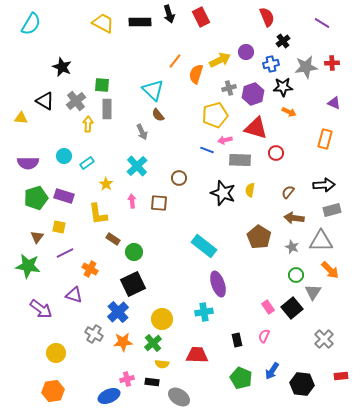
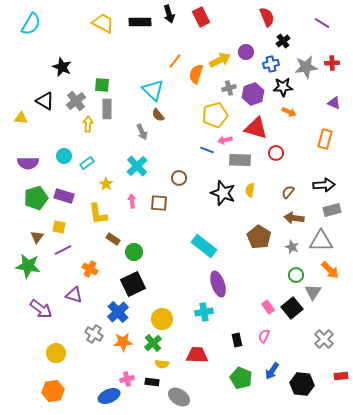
purple line at (65, 253): moved 2 px left, 3 px up
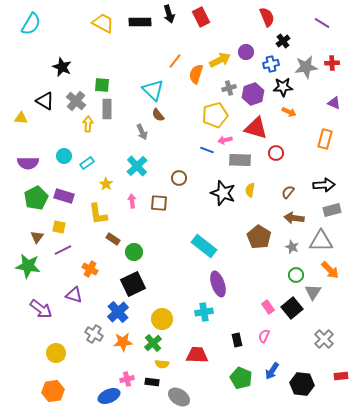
gray cross at (76, 101): rotated 12 degrees counterclockwise
green pentagon at (36, 198): rotated 10 degrees counterclockwise
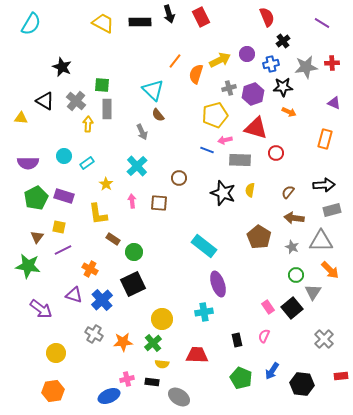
purple circle at (246, 52): moved 1 px right, 2 px down
blue cross at (118, 312): moved 16 px left, 12 px up
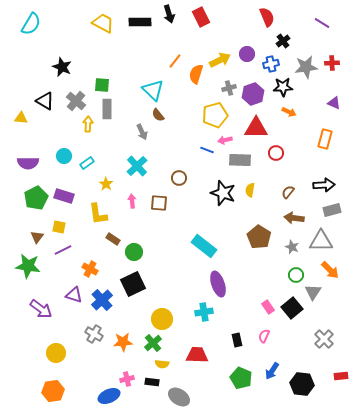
red triangle at (256, 128): rotated 15 degrees counterclockwise
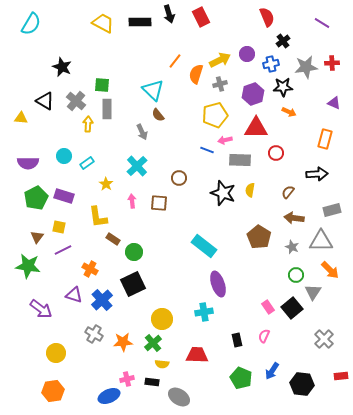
gray cross at (229, 88): moved 9 px left, 4 px up
black arrow at (324, 185): moved 7 px left, 11 px up
yellow L-shape at (98, 214): moved 3 px down
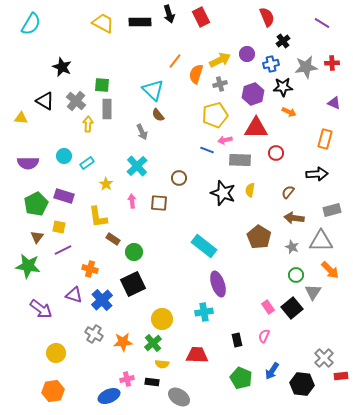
green pentagon at (36, 198): moved 6 px down
orange cross at (90, 269): rotated 14 degrees counterclockwise
gray cross at (324, 339): moved 19 px down
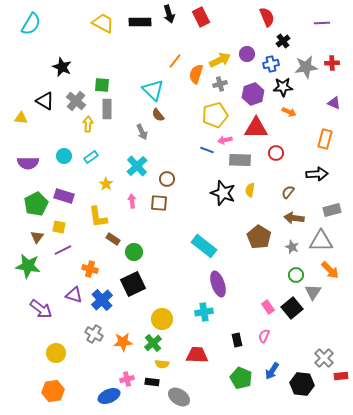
purple line at (322, 23): rotated 35 degrees counterclockwise
cyan rectangle at (87, 163): moved 4 px right, 6 px up
brown circle at (179, 178): moved 12 px left, 1 px down
